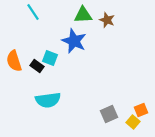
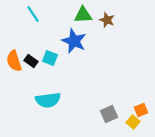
cyan line: moved 2 px down
black rectangle: moved 6 px left, 5 px up
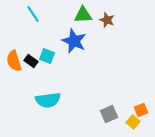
cyan square: moved 3 px left, 2 px up
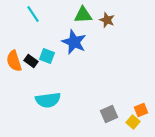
blue star: moved 1 px down
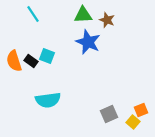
blue star: moved 14 px right
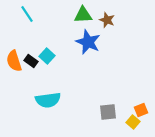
cyan line: moved 6 px left
cyan square: rotated 21 degrees clockwise
gray square: moved 1 px left, 2 px up; rotated 18 degrees clockwise
